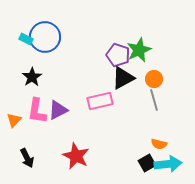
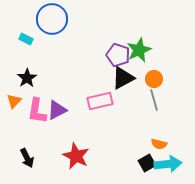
blue circle: moved 7 px right, 18 px up
black star: moved 5 px left, 1 px down
purple triangle: moved 1 px left
orange triangle: moved 19 px up
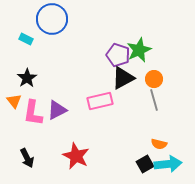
orange triangle: rotated 21 degrees counterclockwise
pink L-shape: moved 4 px left, 2 px down
black square: moved 2 px left, 1 px down
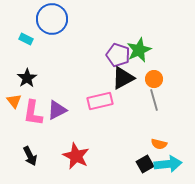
black arrow: moved 3 px right, 2 px up
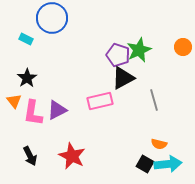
blue circle: moved 1 px up
orange circle: moved 29 px right, 32 px up
red star: moved 4 px left
black square: rotated 30 degrees counterclockwise
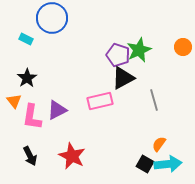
pink L-shape: moved 1 px left, 4 px down
orange semicircle: rotated 112 degrees clockwise
